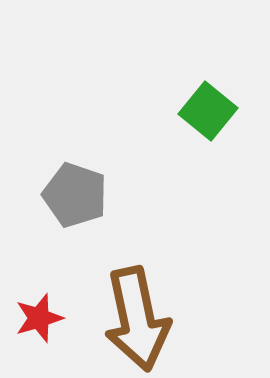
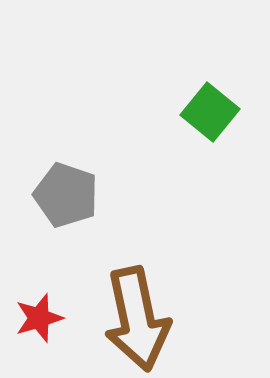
green square: moved 2 px right, 1 px down
gray pentagon: moved 9 px left
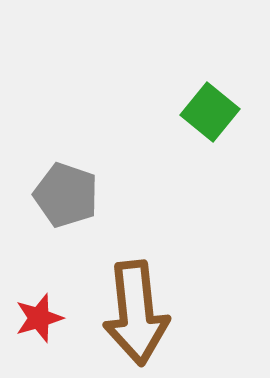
brown arrow: moved 1 px left, 6 px up; rotated 6 degrees clockwise
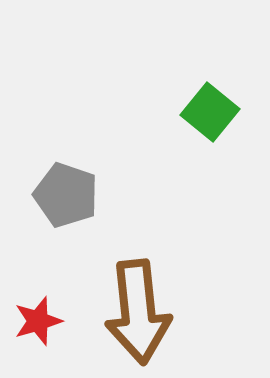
brown arrow: moved 2 px right, 1 px up
red star: moved 1 px left, 3 px down
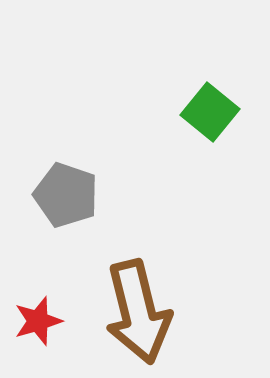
brown arrow: rotated 8 degrees counterclockwise
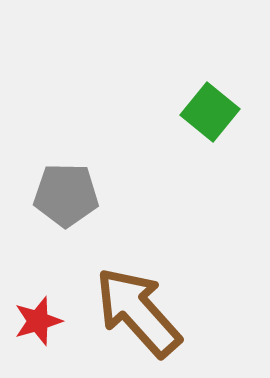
gray pentagon: rotated 18 degrees counterclockwise
brown arrow: rotated 152 degrees clockwise
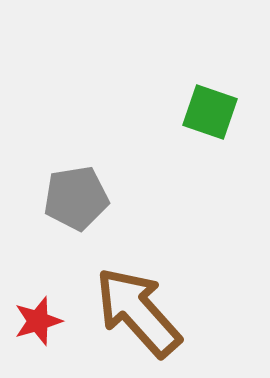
green square: rotated 20 degrees counterclockwise
gray pentagon: moved 10 px right, 3 px down; rotated 10 degrees counterclockwise
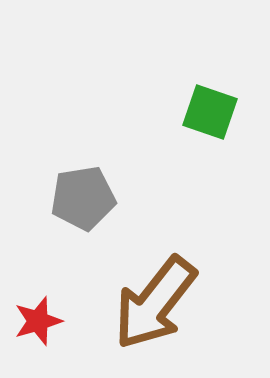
gray pentagon: moved 7 px right
brown arrow: moved 17 px right, 9 px up; rotated 100 degrees counterclockwise
